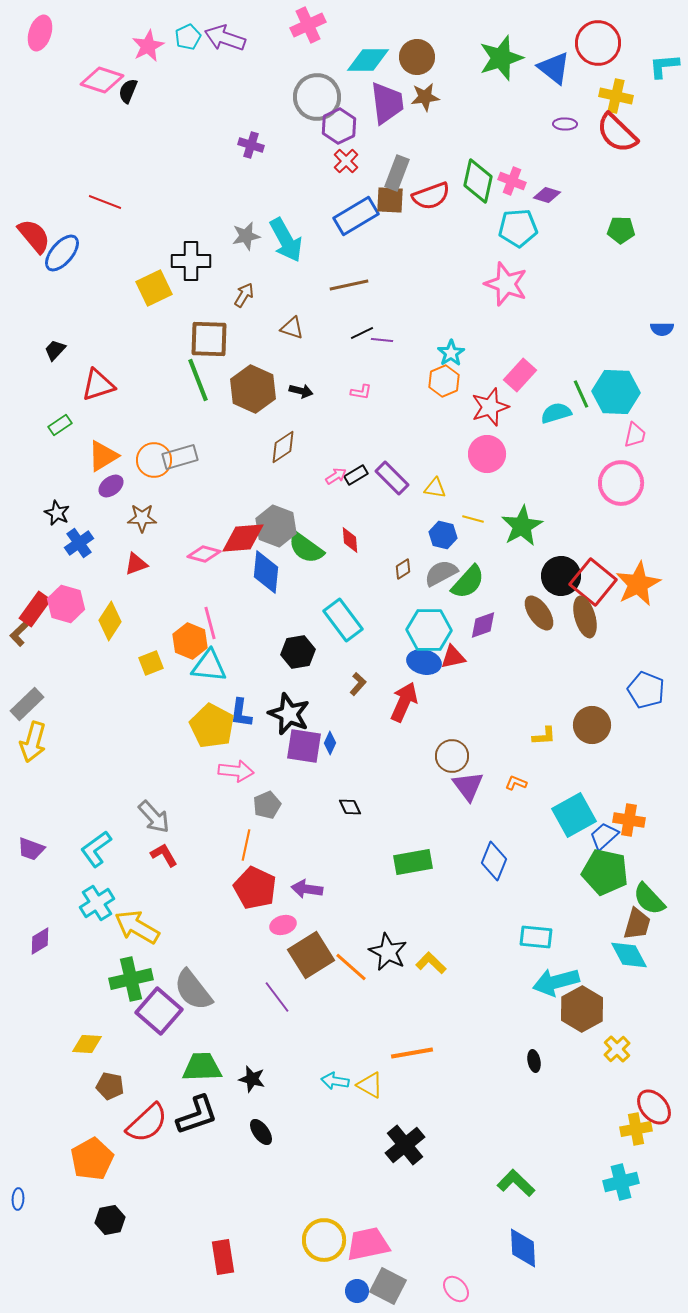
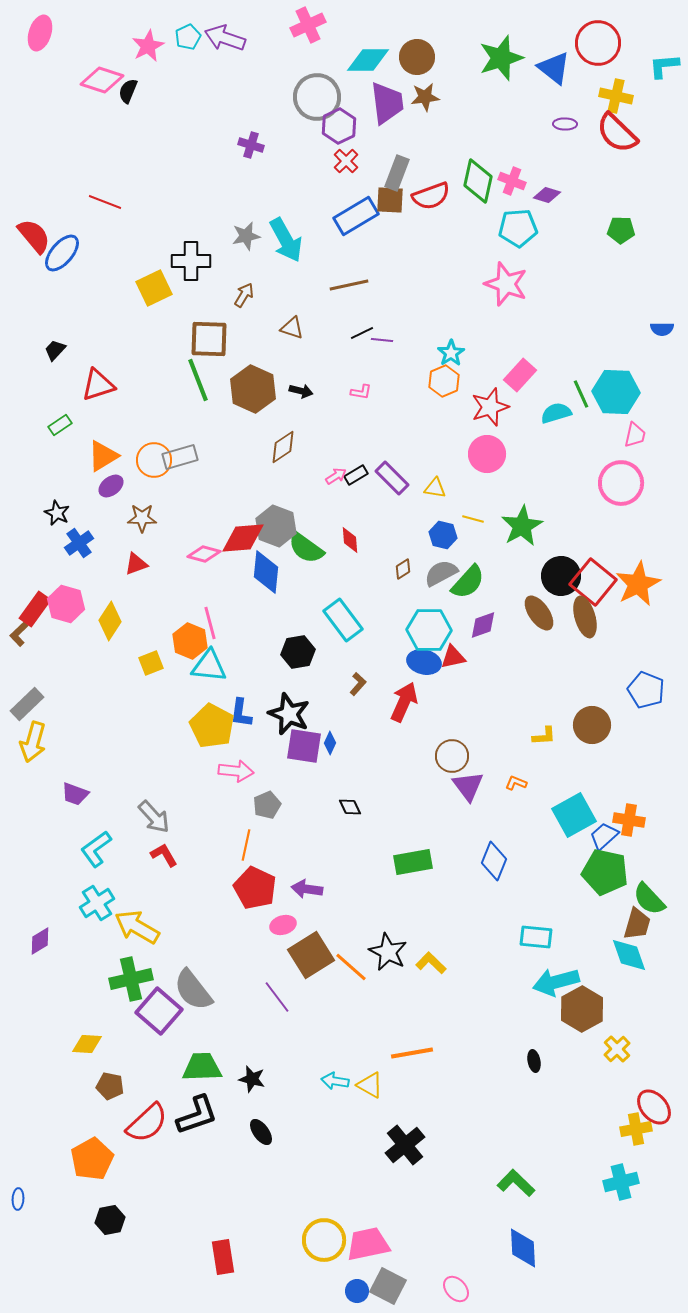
purple trapezoid at (31, 849): moved 44 px right, 55 px up
cyan diamond at (629, 955): rotated 9 degrees clockwise
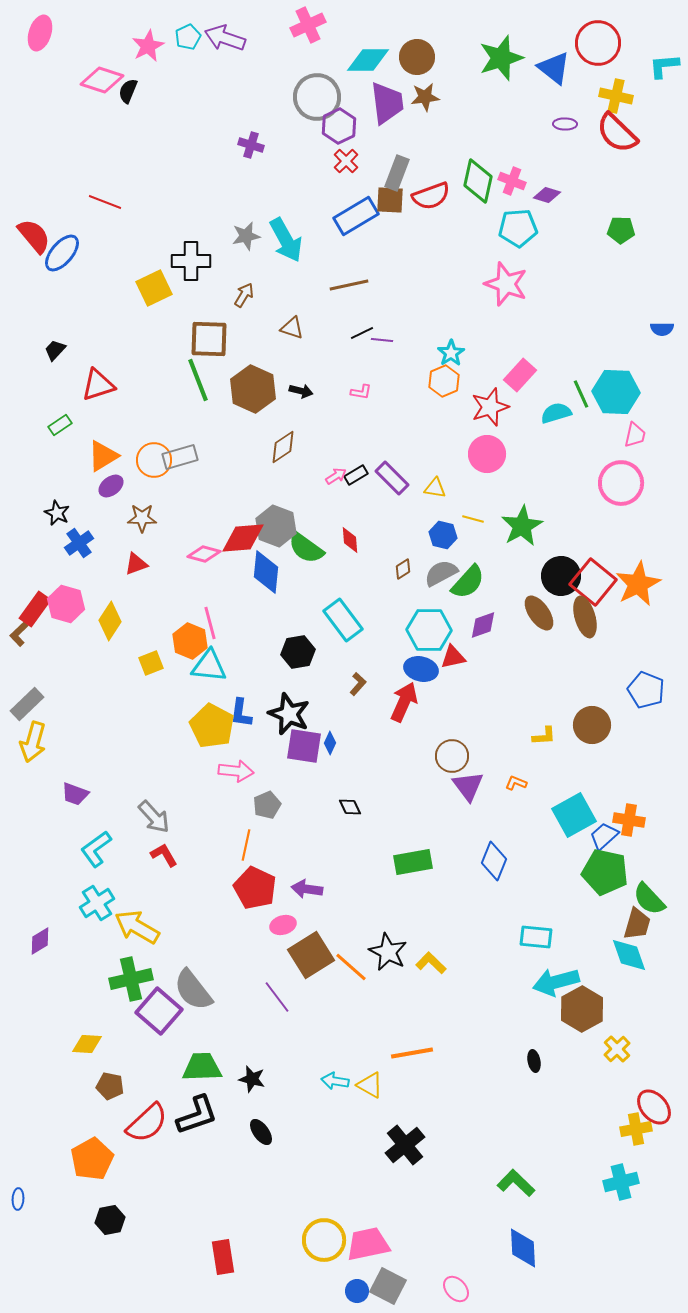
blue ellipse at (424, 662): moved 3 px left, 7 px down
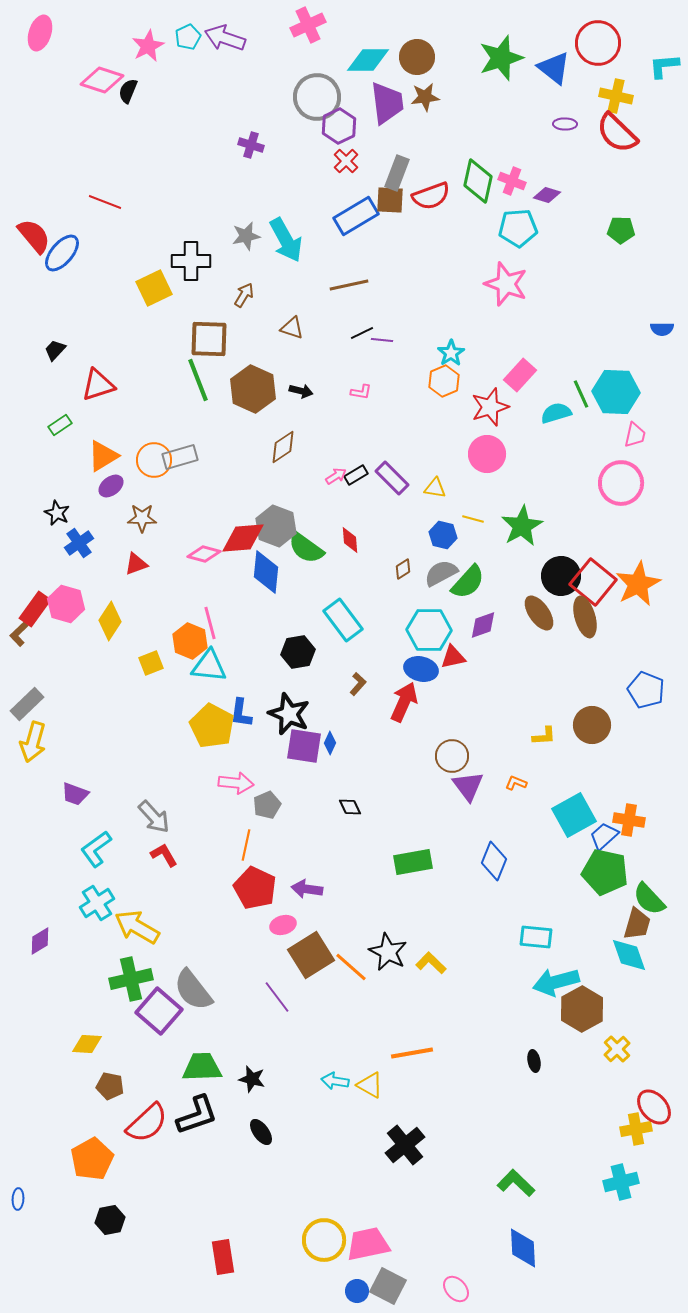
pink arrow at (236, 771): moved 12 px down
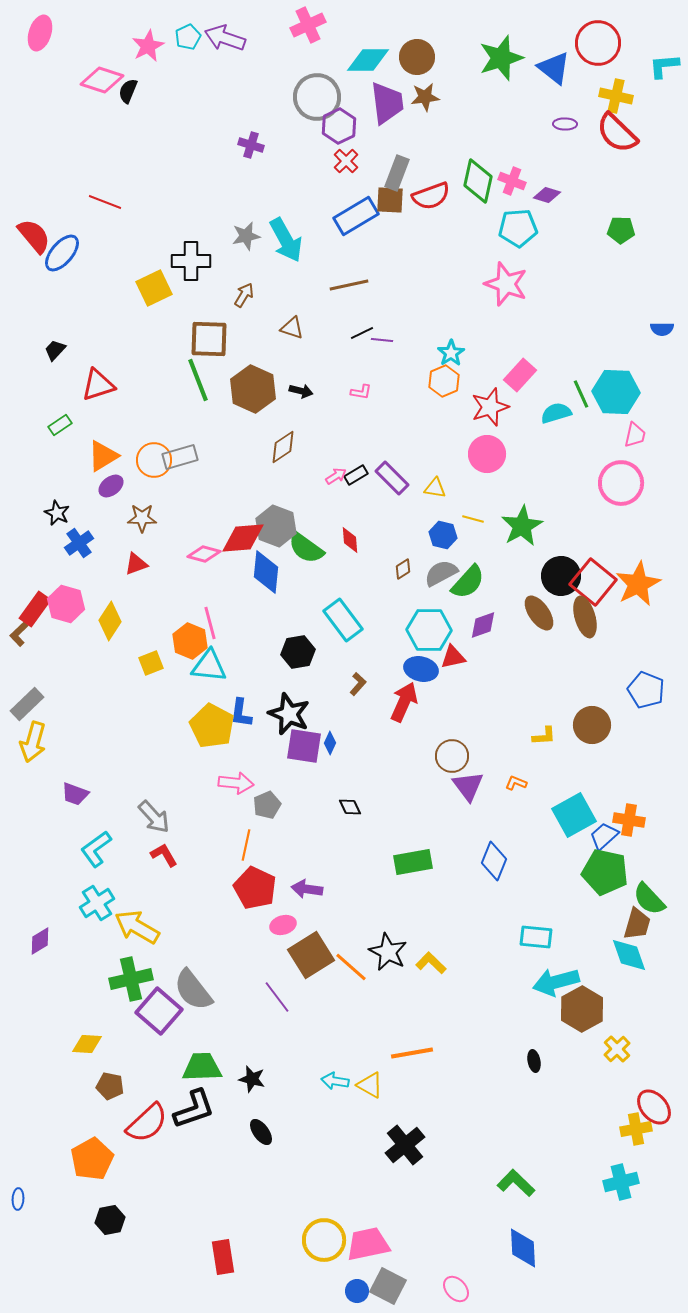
black L-shape at (197, 1115): moved 3 px left, 6 px up
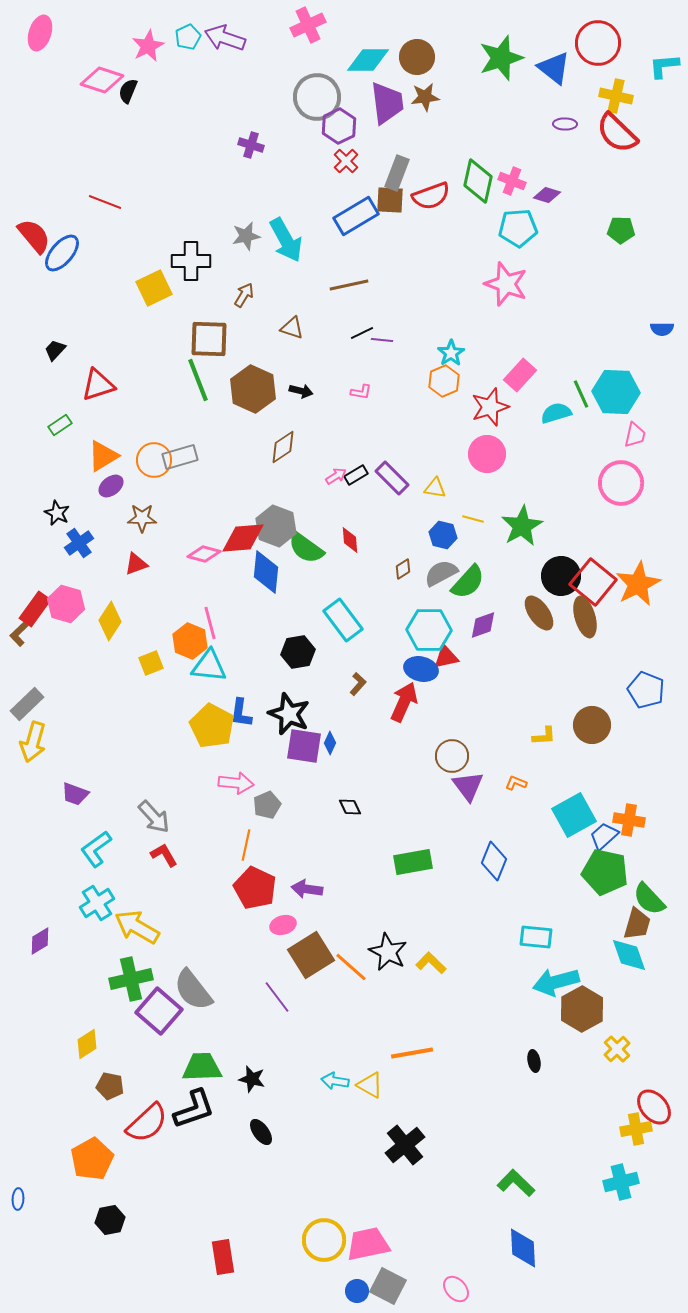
red triangle at (453, 657): moved 7 px left
yellow diamond at (87, 1044): rotated 36 degrees counterclockwise
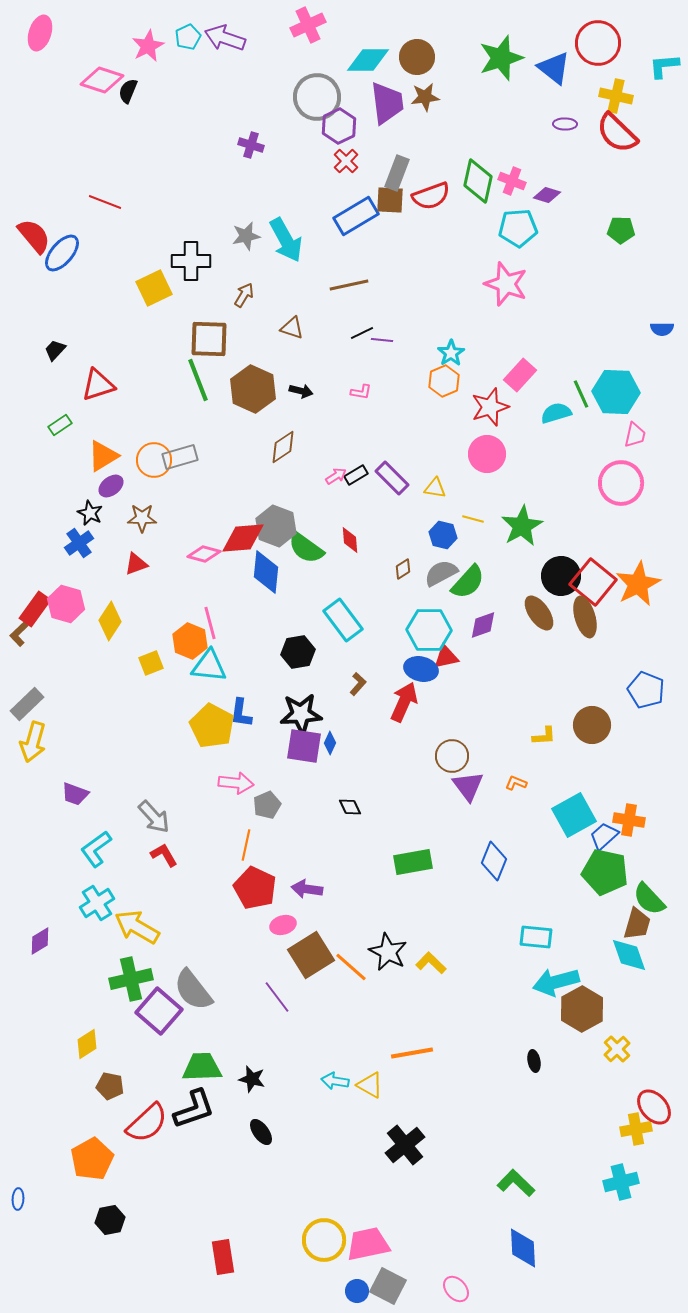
black star at (57, 513): moved 33 px right
black star at (289, 714): moved 12 px right; rotated 27 degrees counterclockwise
